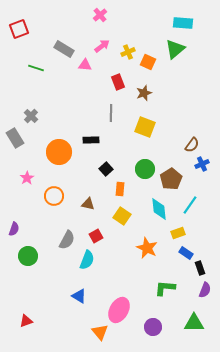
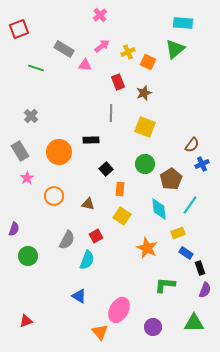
gray rectangle at (15, 138): moved 5 px right, 13 px down
green circle at (145, 169): moved 5 px up
green L-shape at (165, 288): moved 3 px up
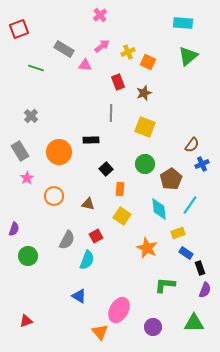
green triangle at (175, 49): moved 13 px right, 7 px down
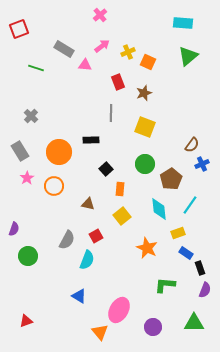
orange circle at (54, 196): moved 10 px up
yellow square at (122, 216): rotated 18 degrees clockwise
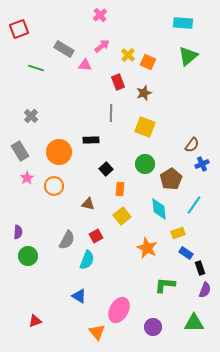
yellow cross at (128, 52): moved 3 px down; rotated 24 degrees counterclockwise
cyan line at (190, 205): moved 4 px right
purple semicircle at (14, 229): moved 4 px right, 3 px down; rotated 16 degrees counterclockwise
red triangle at (26, 321): moved 9 px right
orange triangle at (100, 332): moved 3 px left
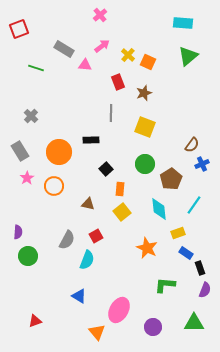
yellow square at (122, 216): moved 4 px up
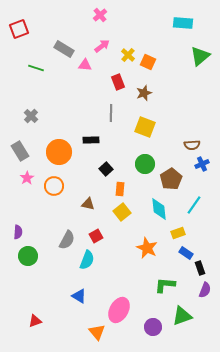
green triangle at (188, 56): moved 12 px right
brown semicircle at (192, 145): rotated 49 degrees clockwise
green triangle at (194, 323): moved 12 px left, 7 px up; rotated 20 degrees counterclockwise
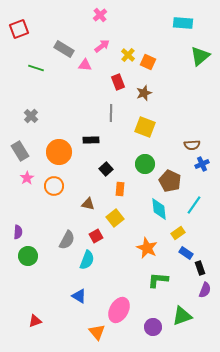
brown pentagon at (171, 179): moved 1 px left, 2 px down; rotated 15 degrees counterclockwise
yellow square at (122, 212): moved 7 px left, 6 px down
yellow rectangle at (178, 233): rotated 16 degrees counterclockwise
green L-shape at (165, 285): moved 7 px left, 5 px up
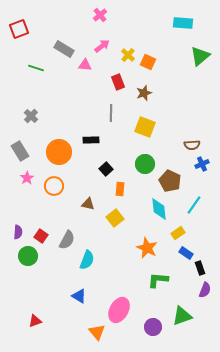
red square at (96, 236): moved 55 px left; rotated 24 degrees counterclockwise
